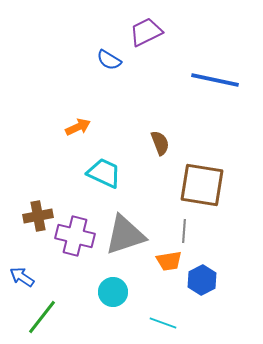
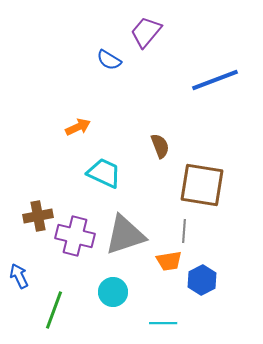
purple trapezoid: rotated 24 degrees counterclockwise
blue line: rotated 33 degrees counterclockwise
brown semicircle: moved 3 px down
blue arrow: moved 3 px left, 1 px up; rotated 30 degrees clockwise
green line: moved 12 px right, 7 px up; rotated 18 degrees counterclockwise
cyan line: rotated 20 degrees counterclockwise
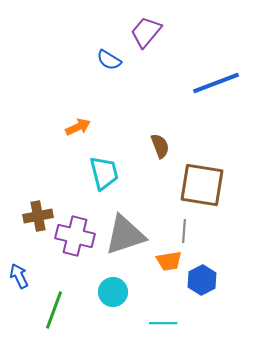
blue line: moved 1 px right, 3 px down
cyan trapezoid: rotated 51 degrees clockwise
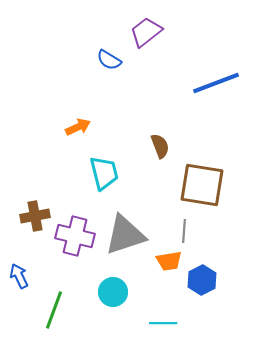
purple trapezoid: rotated 12 degrees clockwise
brown cross: moved 3 px left
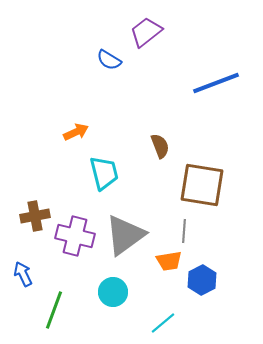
orange arrow: moved 2 px left, 5 px down
gray triangle: rotated 18 degrees counterclockwise
blue arrow: moved 4 px right, 2 px up
cyan line: rotated 40 degrees counterclockwise
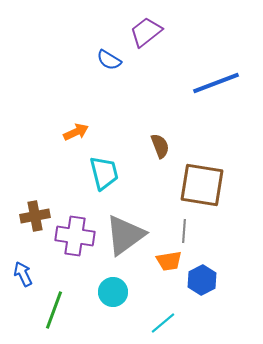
purple cross: rotated 6 degrees counterclockwise
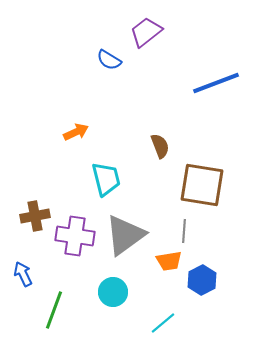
cyan trapezoid: moved 2 px right, 6 px down
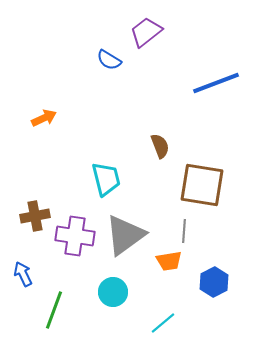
orange arrow: moved 32 px left, 14 px up
blue hexagon: moved 12 px right, 2 px down
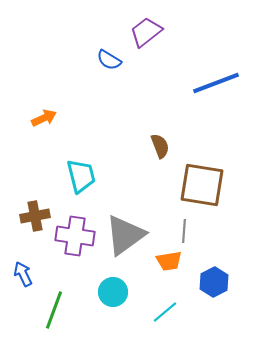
cyan trapezoid: moved 25 px left, 3 px up
cyan line: moved 2 px right, 11 px up
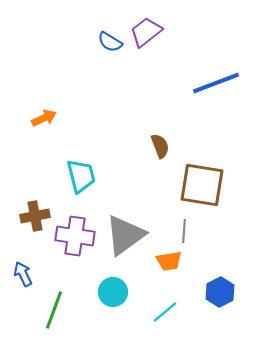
blue semicircle: moved 1 px right, 18 px up
blue hexagon: moved 6 px right, 10 px down
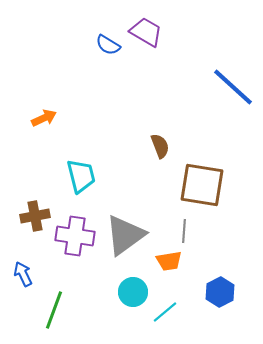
purple trapezoid: rotated 68 degrees clockwise
blue semicircle: moved 2 px left, 3 px down
blue line: moved 17 px right, 4 px down; rotated 63 degrees clockwise
cyan circle: moved 20 px right
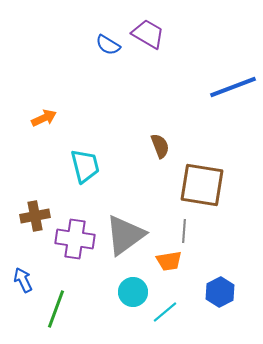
purple trapezoid: moved 2 px right, 2 px down
blue line: rotated 63 degrees counterclockwise
cyan trapezoid: moved 4 px right, 10 px up
purple cross: moved 3 px down
blue arrow: moved 6 px down
green line: moved 2 px right, 1 px up
